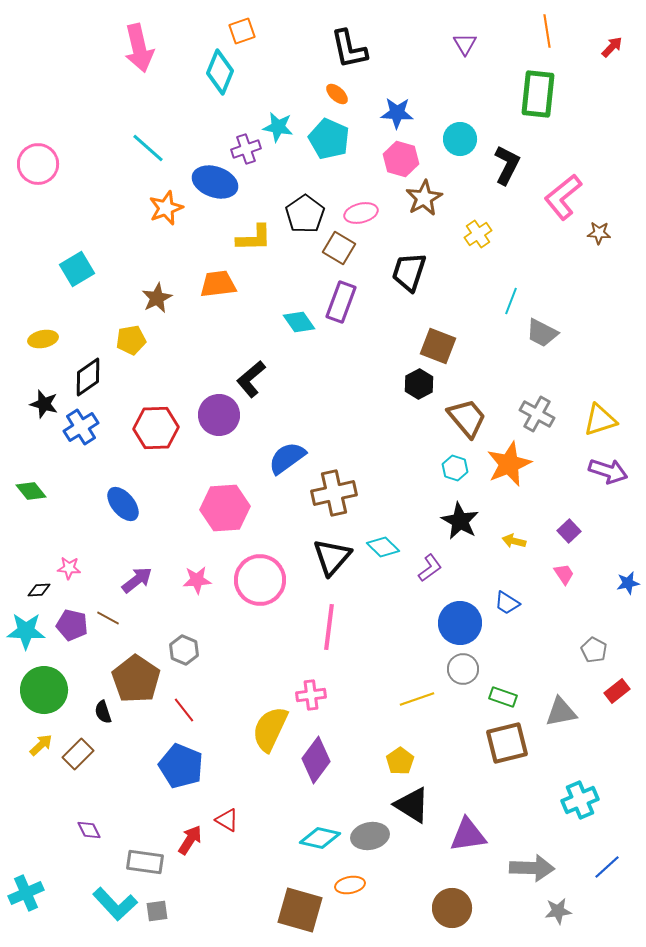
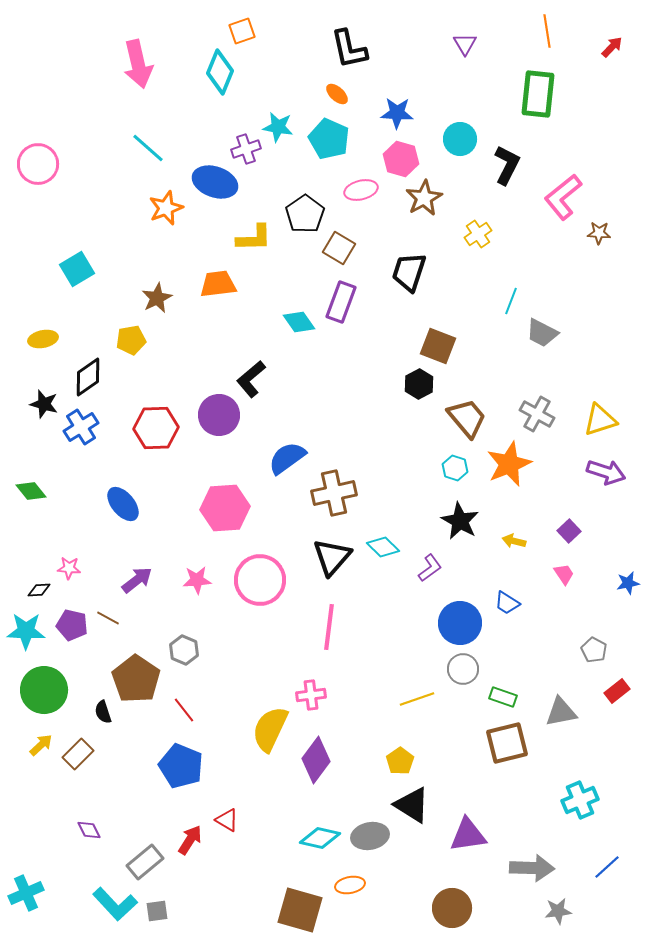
pink arrow at (139, 48): moved 1 px left, 16 px down
pink ellipse at (361, 213): moved 23 px up
purple arrow at (608, 471): moved 2 px left, 1 px down
gray rectangle at (145, 862): rotated 48 degrees counterclockwise
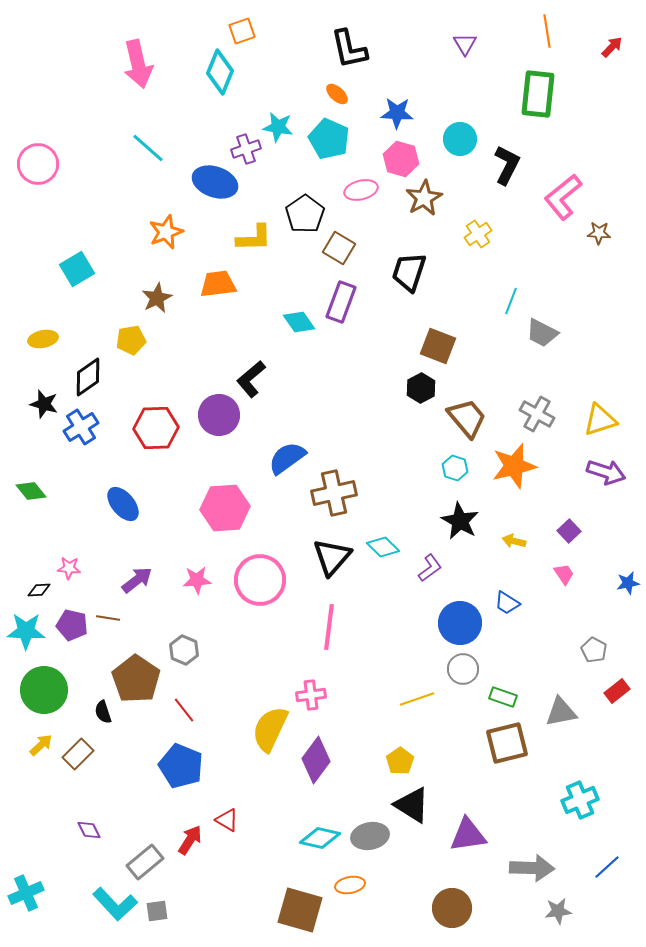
orange star at (166, 208): moved 24 px down
black hexagon at (419, 384): moved 2 px right, 4 px down
orange star at (509, 464): moved 5 px right, 2 px down; rotated 9 degrees clockwise
brown line at (108, 618): rotated 20 degrees counterclockwise
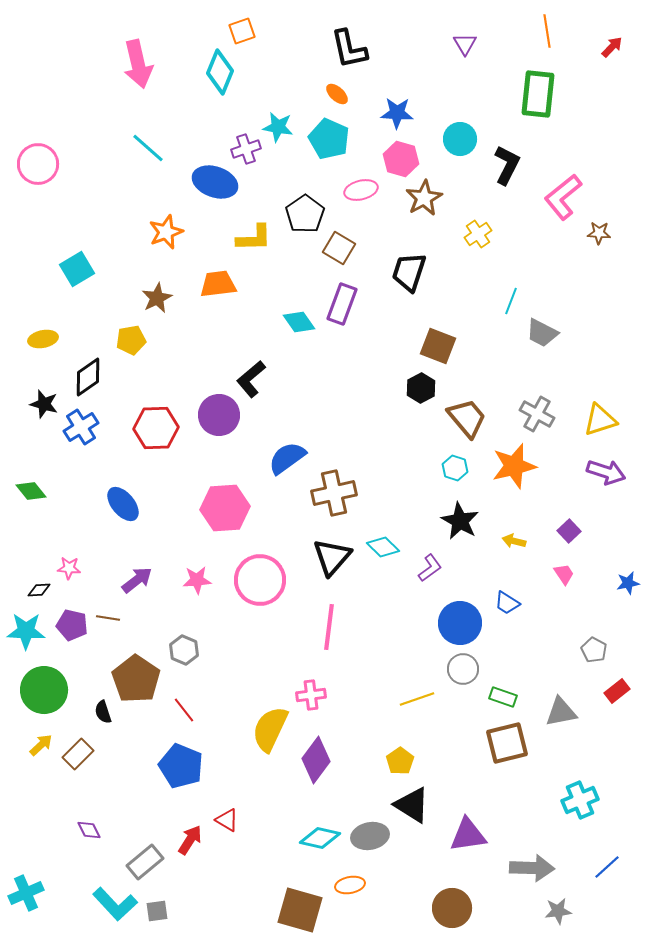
purple rectangle at (341, 302): moved 1 px right, 2 px down
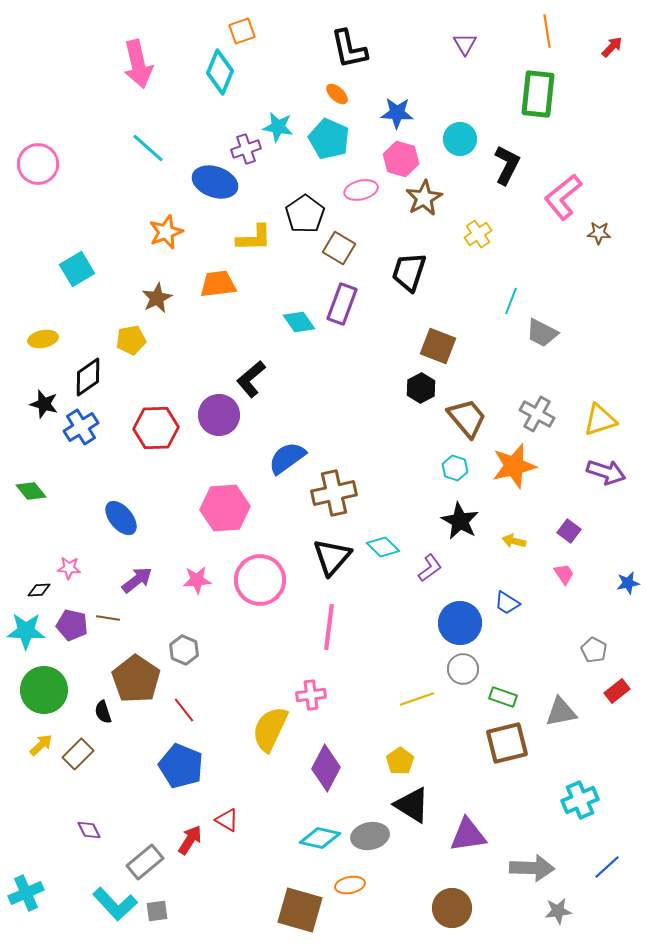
blue ellipse at (123, 504): moved 2 px left, 14 px down
purple square at (569, 531): rotated 10 degrees counterclockwise
purple diamond at (316, 760): moved 10 px right, 8 px down; rotated 9 degrees counterclockwise
